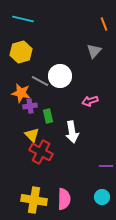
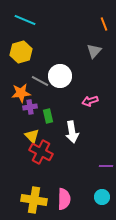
cyan line: moved 2 px right, 1 px down; rotated 10 degrees clockwise
orange star: rotated 18 degrees counterclockwise
purple cross: moved 1 px down
yellow triangle: moved 1 px down
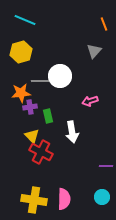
gray line: rotated 30 degrees counterclockwise
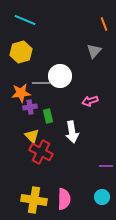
gray line: moved 1 px right, 2 px down
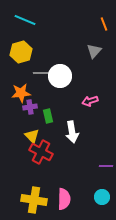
gray line: moved 1 px right, 10 px up
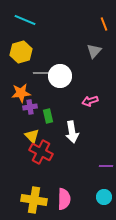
cyan circle: moved 2 px right
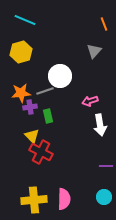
gray line: moved 3 px right, 18 px down; rotated 18 degrees counterclockwise
white arrow: moved 28 px right, 7 px up
yellow cross: rotated 15 degrees counterclockwise
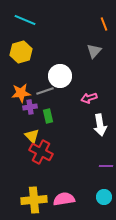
pink arrow: moved 1 px left, 3 px up
pink semicircle: rotated 100 degrees counterclockwise
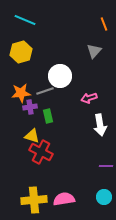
yellow triangle: rotated 28 degrees counterclockwise
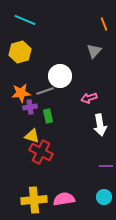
yellow hexagon: moved 1 px left
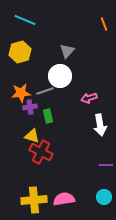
gray triangle: moved 27 px left
purple line: moved 1 px up
